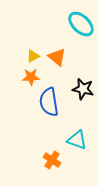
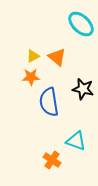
cyan triangle: moved 1 px left, 1 px down
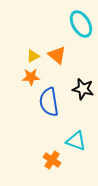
cyan ellipse: rotated 16 degrees clockwise
orange triangle: moved 2 px up
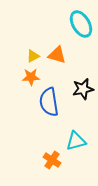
orange triangle: rotated 24 degrees counterclockwise
black star: rotated 25 degrees counterclockwise
cyan triangle: rotated 35 degrees counterclockwise
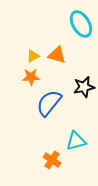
black star: moved 1 px right, 2 px up
blue semicircle: moved 1 px down; rotated 48 degrees clockwise
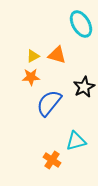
black star: rotated 15 degrees counterclockwise
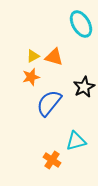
orange triangle: moved 3 px left, 2 px down
orange star: rotated 12 degrees counterclockwise
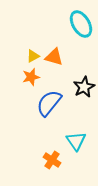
cyan triangle: rotated 50 degrees counterclockwise
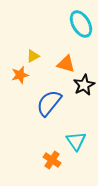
orange triangle: moved 12 px right, 7 px down
orange star: moved 11 px left, 2 px up
black star: moved 2 px up
